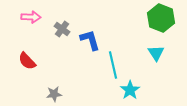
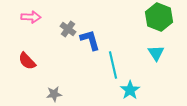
green hexagon: moved 2 px left, 1 px up
gray cross: moved 6 px right
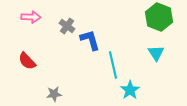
gray cross: moved 1 px left, 3 px up
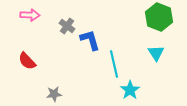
pink arrow: moved 1 px left, 2 px up
cyan line: moved 1 px right, 1 px up
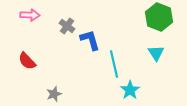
gray star: rotated 14 degrees counterclockwise
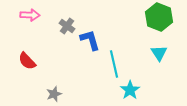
cyan triangle: moved 3 px right
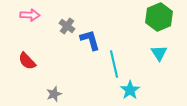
green hexagon: rotated 16 degrees clockwise
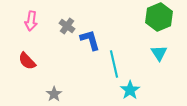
pink arrow: moved 1 px right, 6 px down; rotated 96 degrees clockwise
gray star: rotated 14 degrees counterclockwise
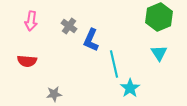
gray cross: moved 2 px right
blue L-shape: moved 1 px right; rotated 140 degrees counterclockwise
red semicircle: rotated 42 degrees counterclockwise
cyan star: moved 2 px up
gray star: rotated 28 degrees clockwise
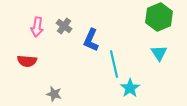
pink arrow: moved 6 px right, 6 px down
gray cross: moved 5 px left
gray star: rotated 21 degrees clockwise
